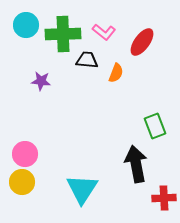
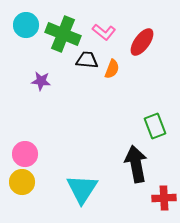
green cross: rotated 24 degrees clockwise
orange semicircle: moved 4 px left, 4 px up
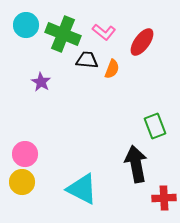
purple star: moved 1 px down; rotated 24 degrees clockwise
cyan triangle: rotated 36 degrees counterclockwise
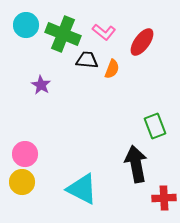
purple star: moved 3 px down
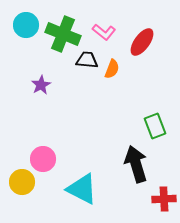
purple star: rotated 12 degrees clockwise
pink circle: moved 18 px right, 5 px down
black arrow: rotated 6 degrees counterclockwise
red cross: moved 1 px down
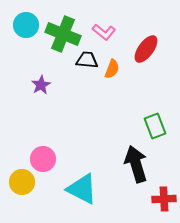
red ellipse: moved 4 px right, 7 px down
